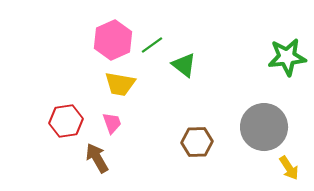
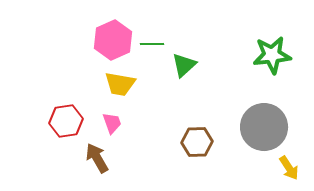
green line: moved 1 px up; rotated 35 degrees clockwise
green star: moved 15 px left, 2 px up
green triangle: rotated 40 degrees clockwise
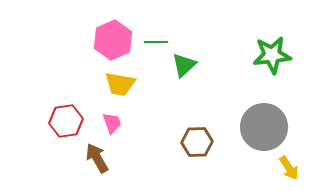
green line: moved 4 px right, 2 px up
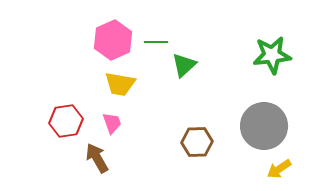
gray circle: moved 1 px up
yellow arrow: moved 10 px left, 1 px down; rotated 90 degrees clockwise
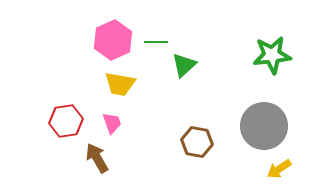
brown hexagon: rotated 12 degrees clockwise
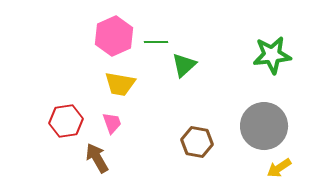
pink hexagon: moved 1 px right, 4 px up
yellow arrow: moved 1 px up
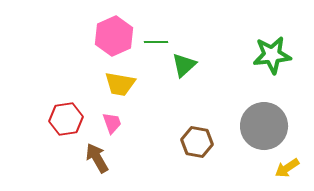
red hexagon: moved 2 px up
yellow arrow: moved 8 px right
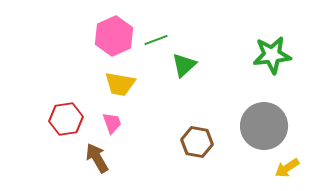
green line: moved 2 px up; rotated 20 degrees counterclockwise
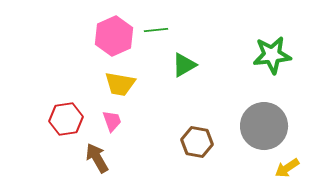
green line: moved 10 px up; rotated 15 degrees clockwise
green triangle: rotated 12 degrees clockwise
pink trapezoid: moved 2 px up
